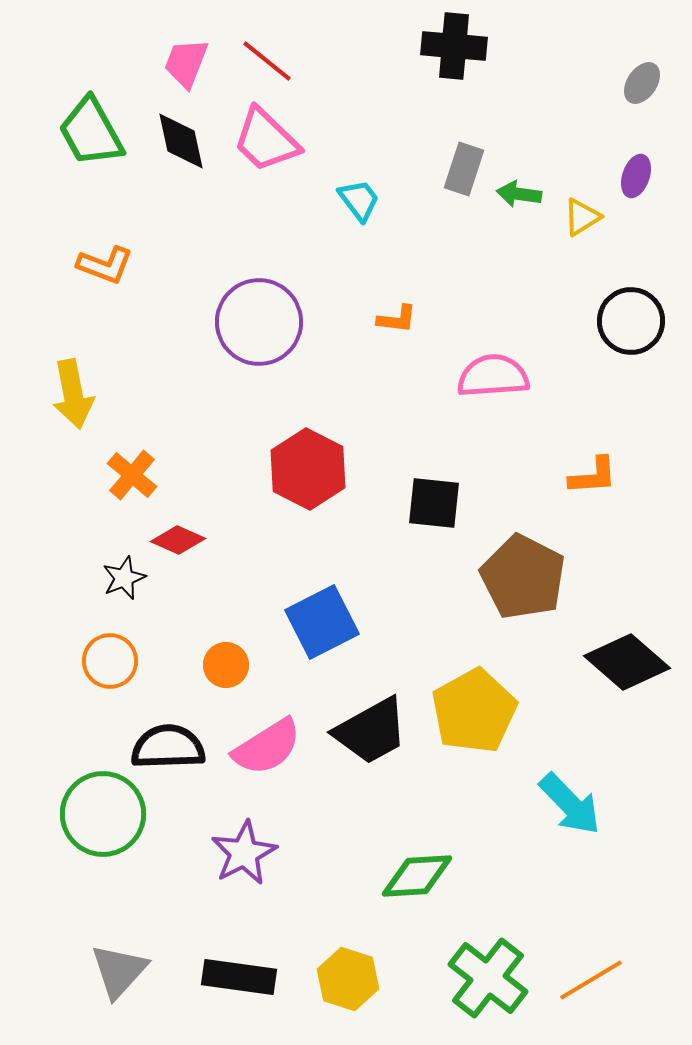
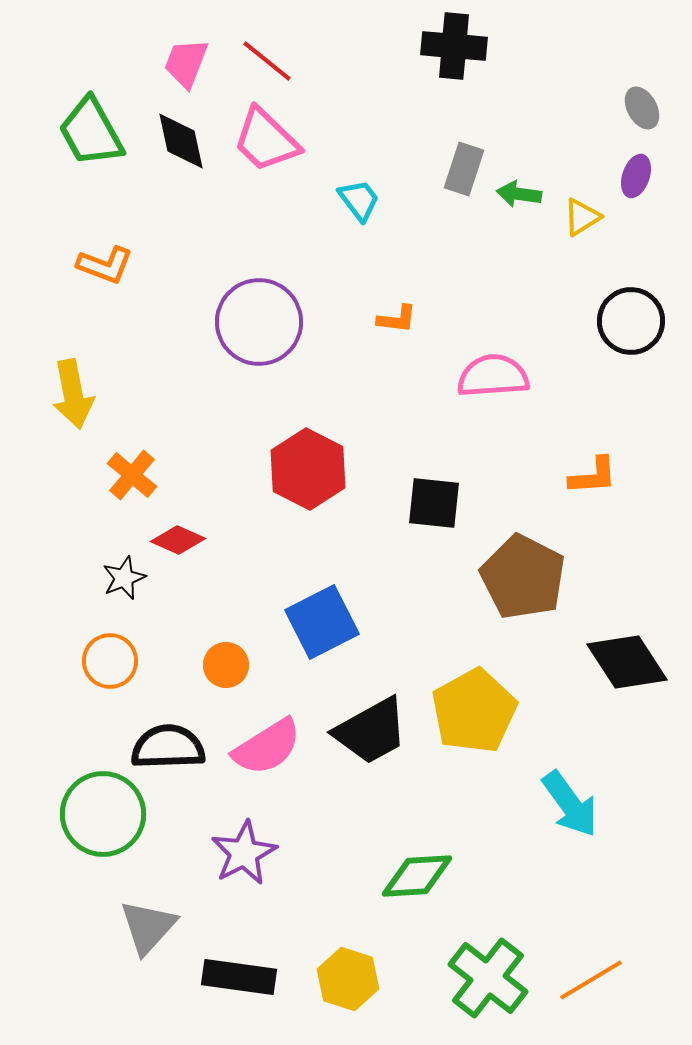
gray ellipse at (642, 83): moved 25 px down; rotated 63 degrees counterclockwise
black diamond at (627, 662): rotated 16 degrees clockwise
cyan arrow at (570, 804): rotated 8 degrees clockwise
gray triangle at (119, 971): moved 29 px right, 44 px up
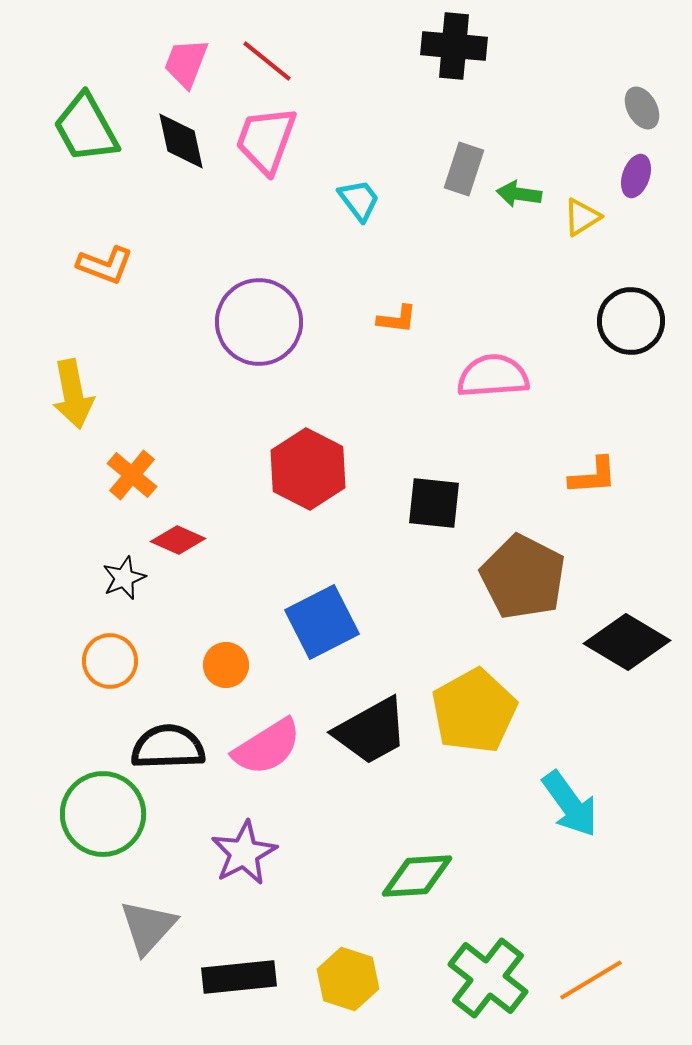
green trapezoid at (91, 132): moved 5 px left, 4 px up
pink trapezoid at (266, 140): rotated 66 degrees clockwise
black diamond at (627, 662): moved 20 px up; rotated 26 degrees counterclockwise
black rectangle at (239, 977): rotated 14 degrees counterclockwise
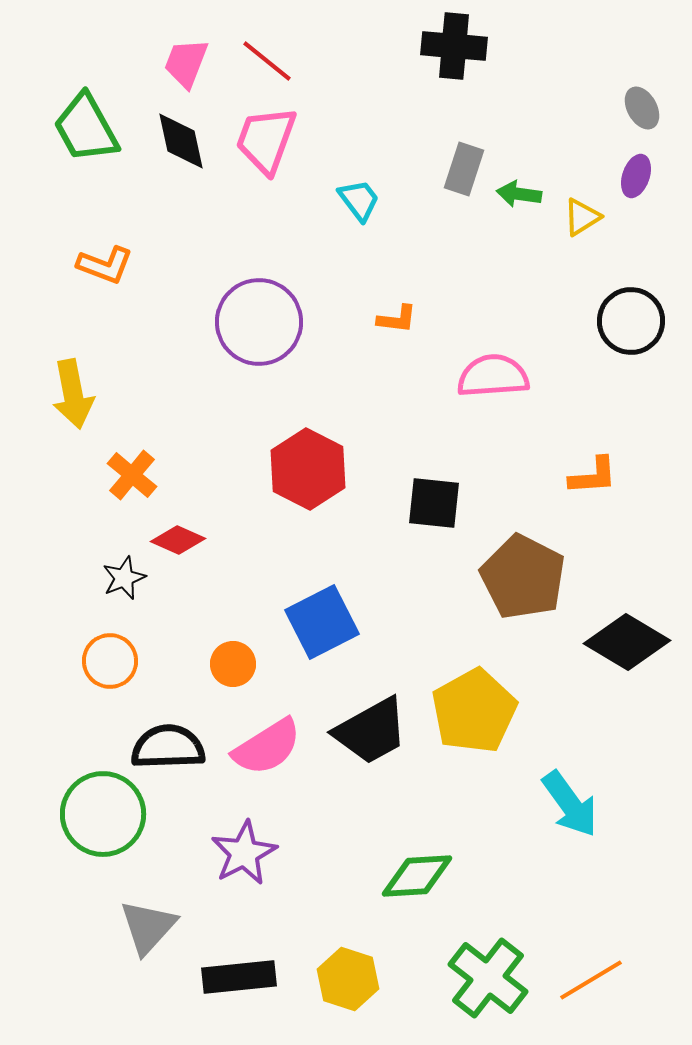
orange circle at (226, 665): moved 7 px right, 1 px up
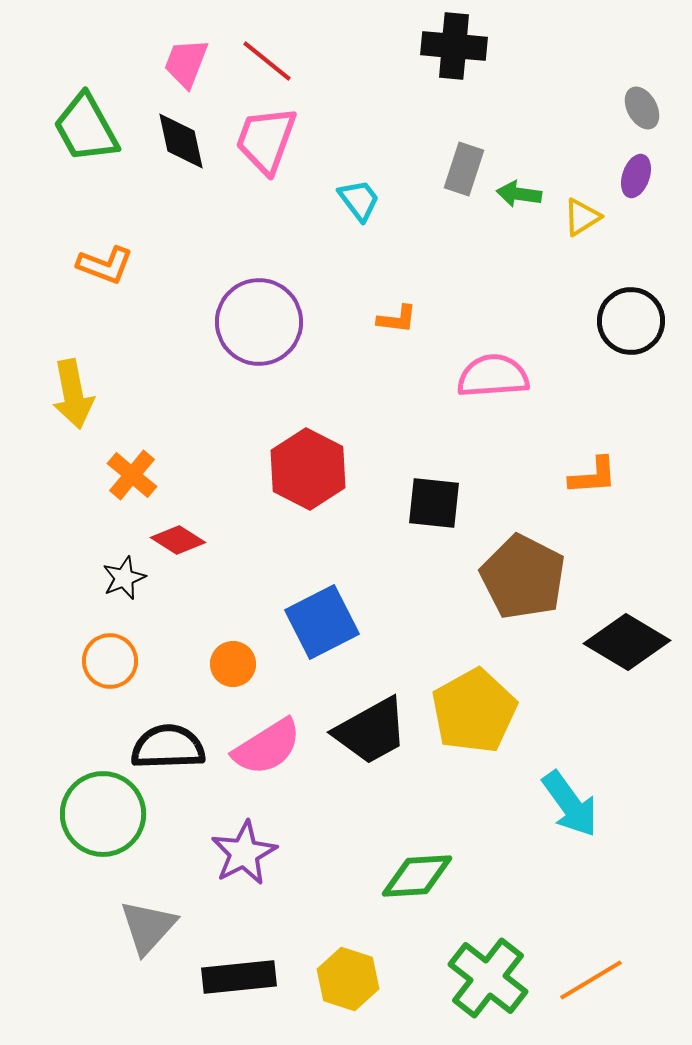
red diamond at (178, 540): rotated 8 degrees clockwise
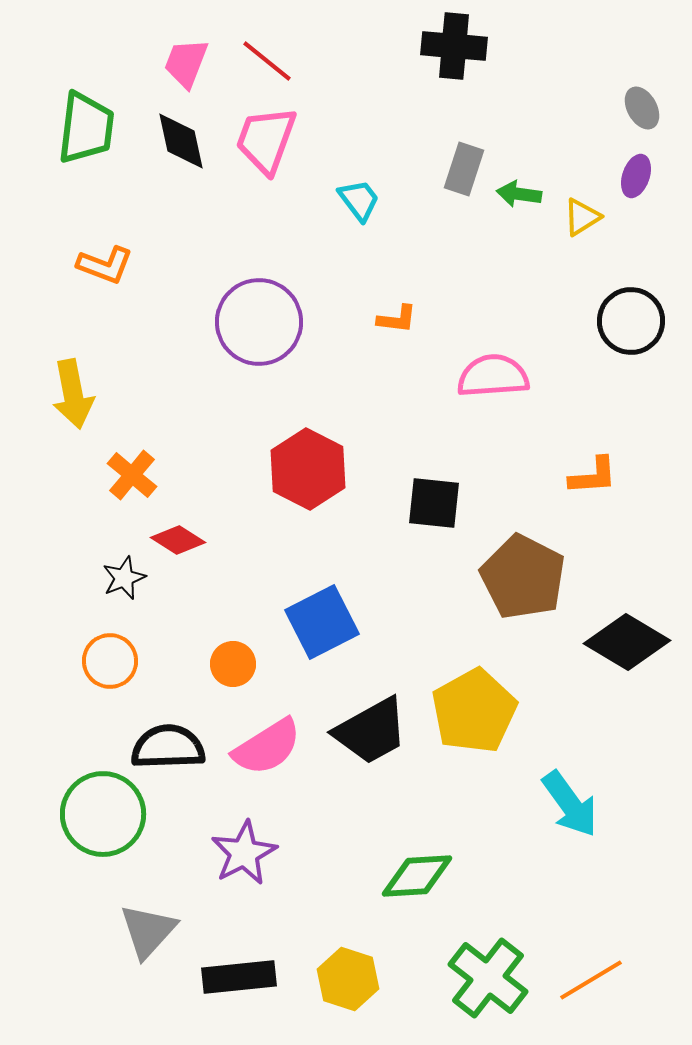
green trapezoid at (86, 128): rotated 144 degrees counterclockwise
gray triangle at (148, 927): moved 4 px down
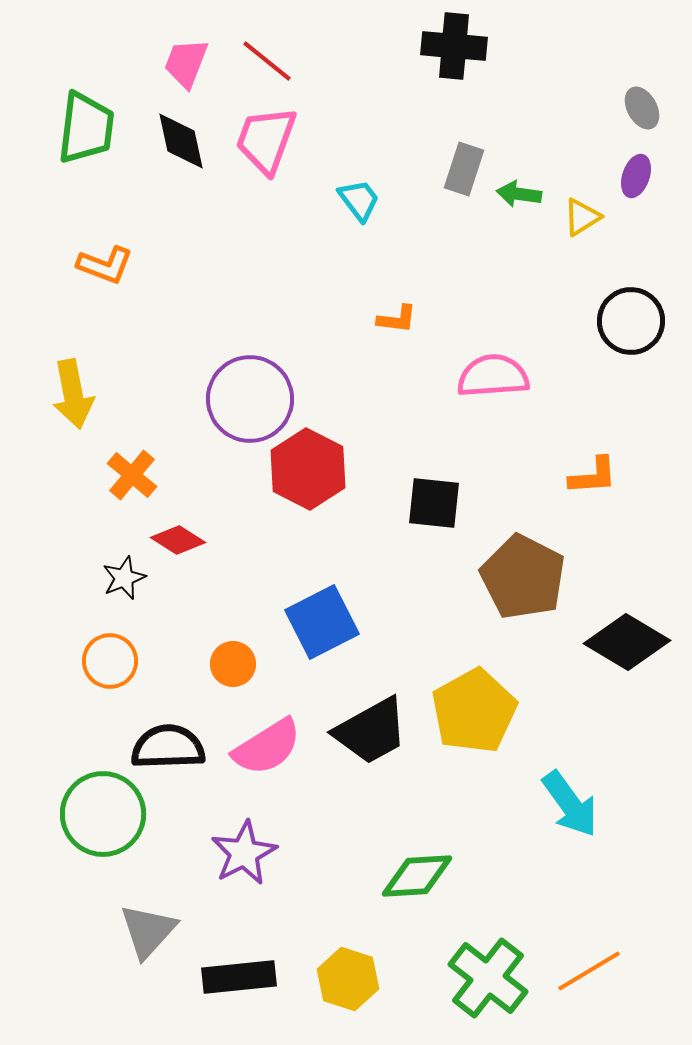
purple circle at (259, 322): moved 9 px left, 77 px down
orange line at (591, 980): moved 2 px left, 9 px up
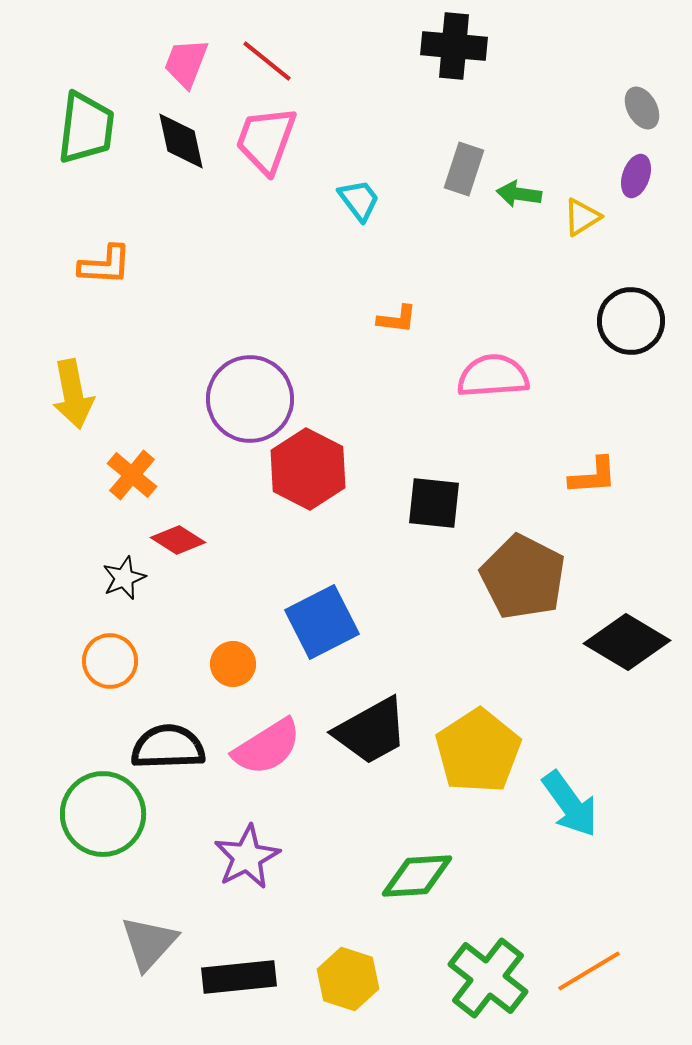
orange L-shape at (105, 265): rotated 18 degrees counterclockwise
yellow pentagon at (474, 711): moved 4 px right, 40 px down; rotated 4 degrees counterclockwise
purple star at (244, 853): moved 3 px right, 4 px down
gray triangle at (148, 931): moved 1 px right, 12 px down
